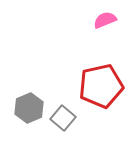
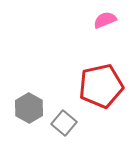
gray hexagon: rotated 8 degrees counterclockwise
gray square: moved 1 px right, 5 px down
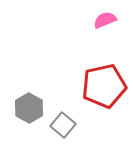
red pentagon: moved 3 px right
gray square: moved 1 px left, 2 px down
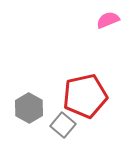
pink semicircle: moved 3 px right
red pentagon: moved 19 px left, 10 px down
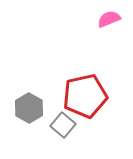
pink semicircle: moved 1 px right, 1 px up
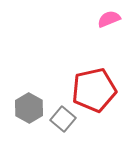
red pentagon: moved 9 px right, 6 px up
gray square: moved 6 px up
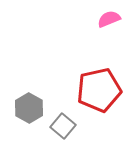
red pentagon: moved 5 px right
gray square: moved 7 px down
